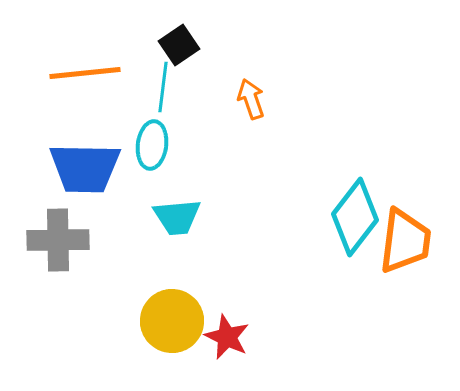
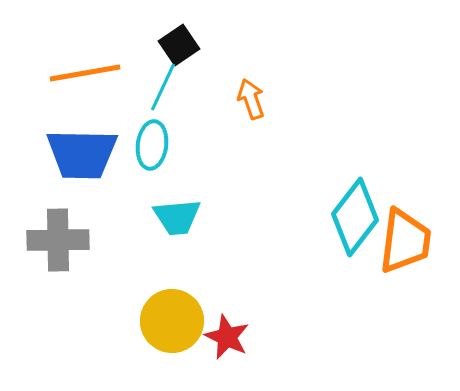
orange line: rotated 4 degrees counterclockwise
cyan line: rotated 18 degrees clockwise
blue trapezoid: moved 3 px left, 14 px up
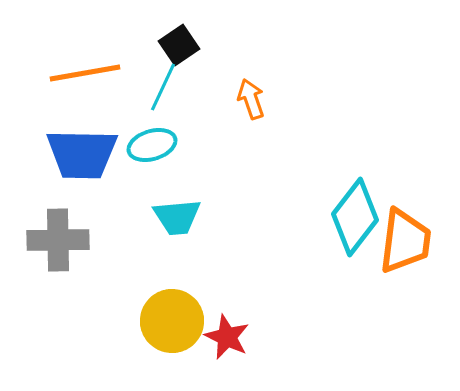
cyan ellipse: rotated 66 degrees clockwise
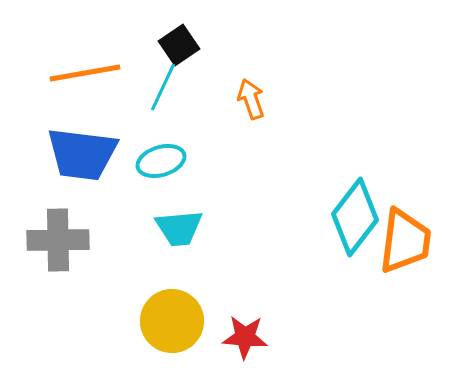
cyan ellipse: moved 9 px right, 16 px down
blue trapezoid: rotated 6 degrees clockwise
cyan trapezoid: moved 2 px right, 11 px down
red star: moved 18 px right; rotated 21 degrees counterclockwise
